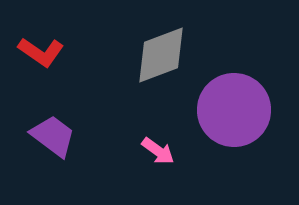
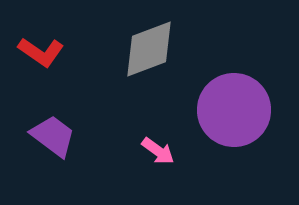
gray diamond: moved 12 px left, 6 px up
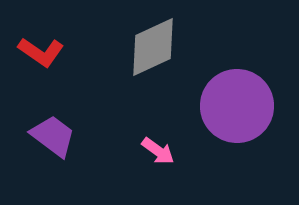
gray diamond: moved 4 px right, 2 px up; rotated 4 degrees counterclockwise
purple circle: moved 3 px right, 4 px up
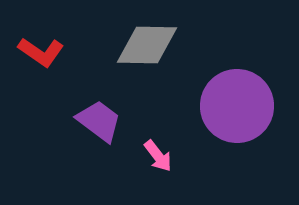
gray diamond: moved 6 px left, 2 px up; rotated 26 degrees clockwise
purple trapezoid: moved 46 px right, 15 px up
pink arrow: moved 5 px down; rotated 16 degrees clockwise
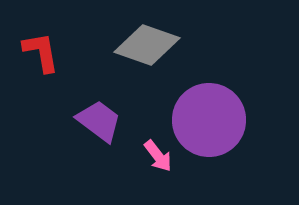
gray diamond: rotated 18 degrees clockwise
red L-shape: rotated 135 degrees counterclockwise
purple circle: moved 28 px left, 14 px down
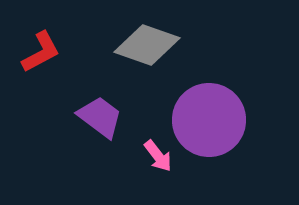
red L-shape: rotated 72 degrees clockwise
purple trapezoid: moved 1 px right, 4 px up
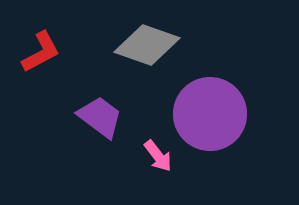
purple circle: moved 1 px right, 6 px up
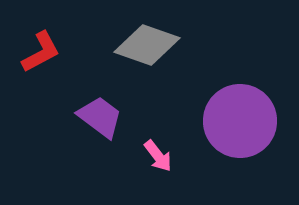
purple circle: moved 30 px right, 7 px down
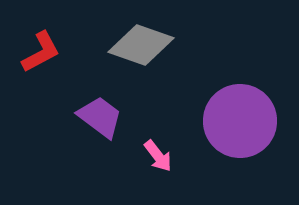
gray diamond: moved 6 px left
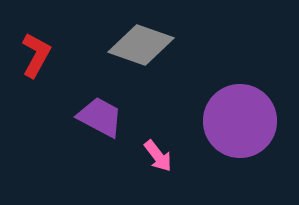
red L-shape: moved 5 px left, 3 px down; rotated 33 degrees counterclockwise
purple trapezoid: rotated 9 degrees counterclockwise
